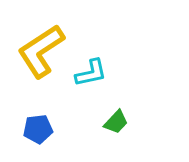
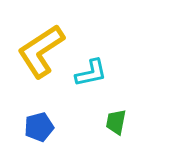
green trapezoid: rotated 148 degrees clockwise
blue pentagon: moved 1 px right, 2 px up; rotated 8 degrees counterclockwise
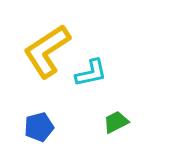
yellow L-shape: moved 6 px right
green trapezoid: rotated 52 degrees clockwise
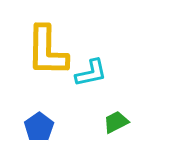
yellow L-shape: rotated 56 degrees counterclockwise
blue pentagon: rotated 20 degrees counterclockwise
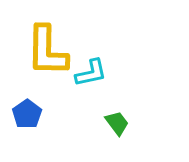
green trapezoid: moved 1 px right, 1 px down; rotated 80 degrees clockwise
blue pentagon: moved 12 px left, 13 px up
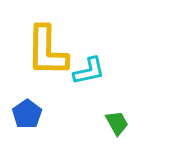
cyan L-shape: moved 2 px left, 2 px up
green trapezoid: rotated 8 degrees clockwise
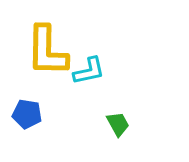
blue pentagon: rotated 28 degrees counterclockwise
green trapezoid: moved 1 px right, 1 px down
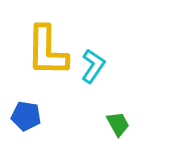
cyan L-shape: moved 4 px right, 5 px up; rotated 44 degrees counterclockwise
blue pentagon: moved 1 px left, 2 px down
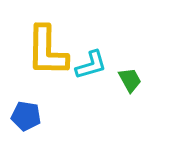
cyan L-shape: moved 2 px left, 1 px up; rotated 40 degrees clockwise
green trapezoid: moved 12 px right, 44 px up
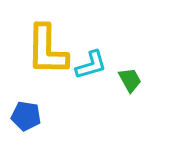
yellow L-shape: moved 1 px up
